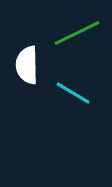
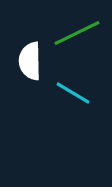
white semicircle: moved 3 px right, 4 px up
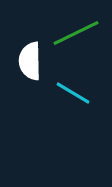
green line: moved 1 px left
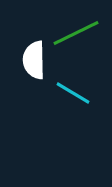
white semicircle: moved 4 px right, 1 px up
